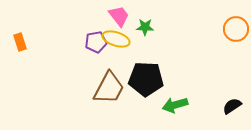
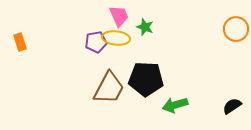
pink trapezoid: rotated 15 degrees clockwise
green star: rotated 18 degrees clockwise
yellow ellipse: moved 1 px up; rotated 12 degrees counterclockwise
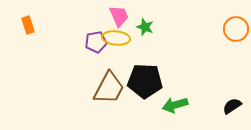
orange rectangle: moved 8 px right, 17 px up
black pentagon: moved 1 px left, 2 px down
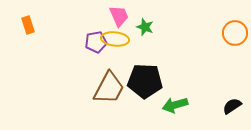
orange circle: moved 1 px left, 4 px down
yellow ellipse: moved 1 px left, 1 px down
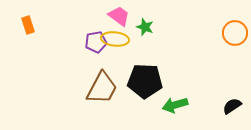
pink trapezoid: rotated 30 degrees counterclockwise
brown trapezoid: moved 7 px left
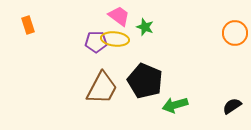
purple pentagon: rotated 10 degrees clockwise
black pentagon: rotated 20 degrees clockwise
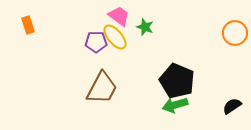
yellow ellipse: moved 2 px up; rotated 44 degrees clockwise
black pentagon: moved 32 px right
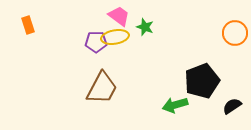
yellow ellipse: rotated 60 degrees counterclockwise
black pentagon: moved 25 px right; rotated 28 degrees clockwise
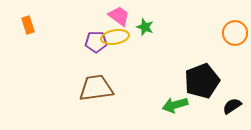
brown trapezoid: moved 6 px left; rotated 126 degrees counterclockwise
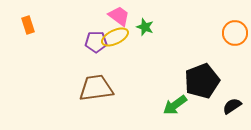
yellow ellipse: rotated 16 degrees counterclockwise
green arrow: rotated 20 degrees counterclockwise
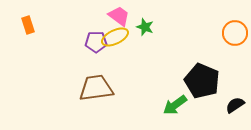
black pentagon: rotated 28 degrees counterclockwise
black semicircle: moved 3 px right, 1 px up
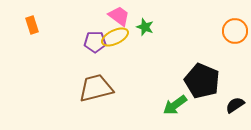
orange rectangle: moved 4 px right
orange circle: moved 2 px up
purple pentagon: moved 1 px left
brown trapezoid: rotated 6 degrees counterclockwise
